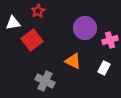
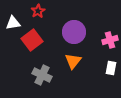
purple circle: moved 11 px left, 4 px down
orange triangle: rotated 42 degrees clockwise
white rectangle: moved 7 px right; rotated 16 degrees counterclockwise
gray cross: moved 3 px left, 6 px up
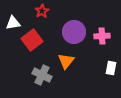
red star: moved 4 px right
pink cross: moved 8 px left, 4 px up; rotated 14 degrees clockwise
orange triangle: moved 7 px left
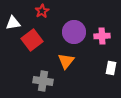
gray cross: moved 1 px right, 6 px down; rotated 18 degrees counterclockwise
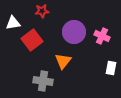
red star: rotated 24 degrees clockwise
pink cross: rotated 28 degrees clockwise
orange triangle: moved 3 px left
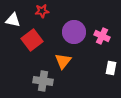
white triangle: moved 3 px up; rotated 21 degrees clockwise
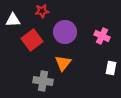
white triangle: rotated 14 degrees counterclockwise
purple circle: moved 9 px left
orange triangle: moved 2 px down
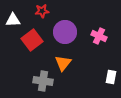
pink cross: moved 3 px left
white rectangle: moved 9 px down
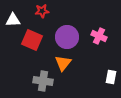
purple circle: moved 2 px right, 5 px down
red square: rotated 30 degrees counterclockwise
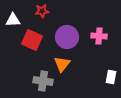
pink cross: rotated 21 degrees counterclockwise
orange triangle: moved 1 px left, 1 px down
